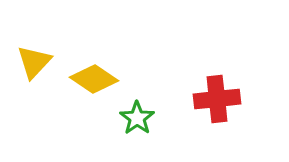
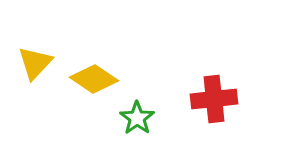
yellow triangle: moved 1 px right, 1 px down
red cross: moved 3 px left
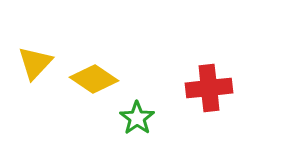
red cross: moved 5 px left, 11 px up
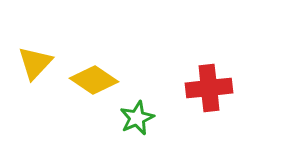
yellow diamond: moved 1 px down
green star: rotated 12 degrees clockwise
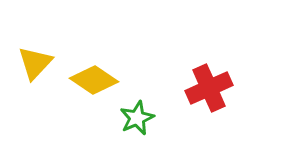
red cross: rotated 18 degrees counterclockwise
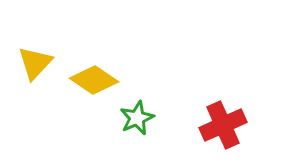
red cross: moved 14 px right, 37 px down
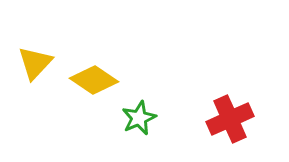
green star: moved 2 px right
red cross: moved 7 px right, 6 px up
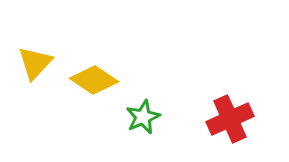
green star: moved 4 px right, 1 px up
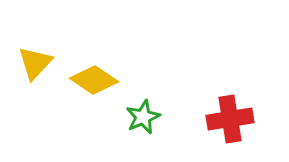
red cross: rotated 15 degrees clockwise
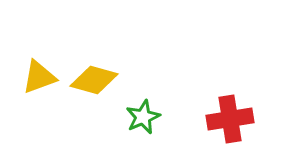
yellow triangle: moved 4 px right, 14 px down; rotated 27 degrees clockwise
yellow diamond: rotated 18 degrees counterclockwise
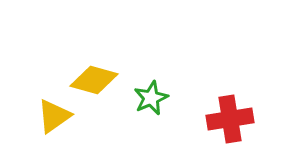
yellow triangle: moved 15 px right, 39 px down; rotated 15 degrees counterclockwise
green star: moved 8 px right, 19 px up
